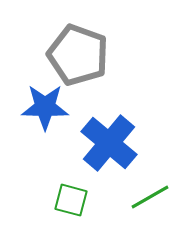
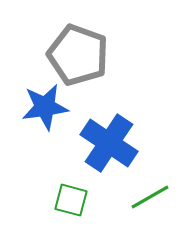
blue star: rotated 9 degrees counterclockwise
blue cross: rotated 6 degrees counterclockwise
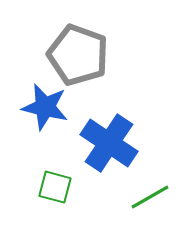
blue star: rotated 21 degrees clockwise
green square: moved 16 px left, 13 px up
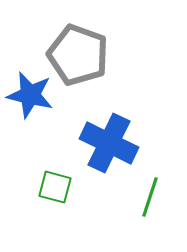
blue star: moved 15 px left, 12 px up
blue cross: rotated 8 degrees counterclockwise
green line: rotated 42 degrees counterclockwise
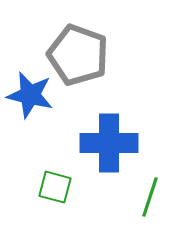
blue cross: rotated 26 degrees counterclockwise
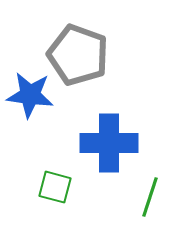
blue star: rotated 6 degrees counterclockwise
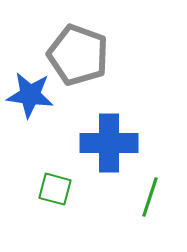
green square: moved 2 px down
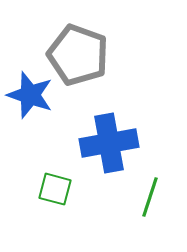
blue star: rotated 12 degrees clockwise
blue cross: rotated 10 degrees counterclockwise
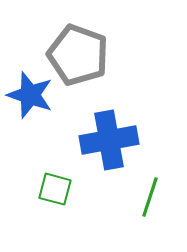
blue cross: moved 3 px up
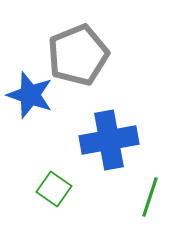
gray pentagon: rotated 30 degrees clockwise
green square: moved 1 px left; rotated 20 degrees clockwise
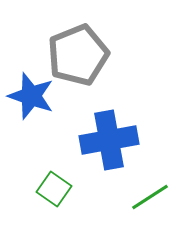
blue star: moved 1 px right, 1 px down
green line: rotated 39 degrees clockwise
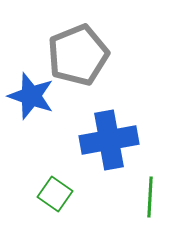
green square: moved 1 px right, 5 px down
green line: rotated 54 degrees counterclockwise
